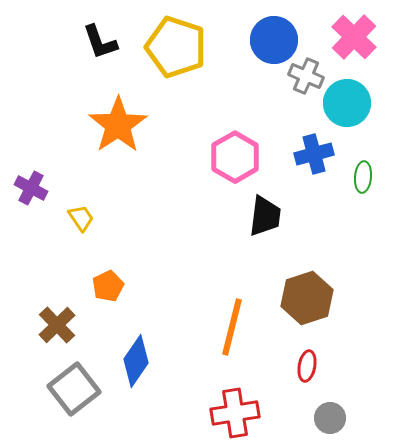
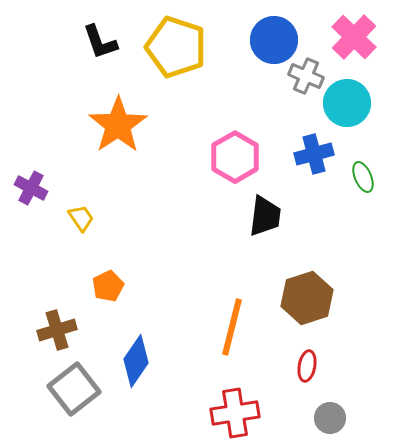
green ellipse: rotated 28 degrees counterclockwise
brown cross: moved 5 px down; rotated 27 degrees clockwise
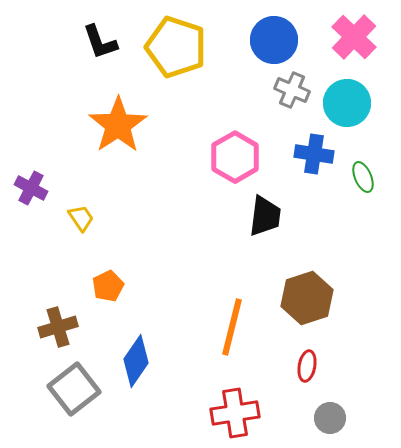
gray cross: moved 14 px left, 14 px down
blue cross: rotated 24 degrees clockwise
brown cross: moved 1 px right, 3 px up
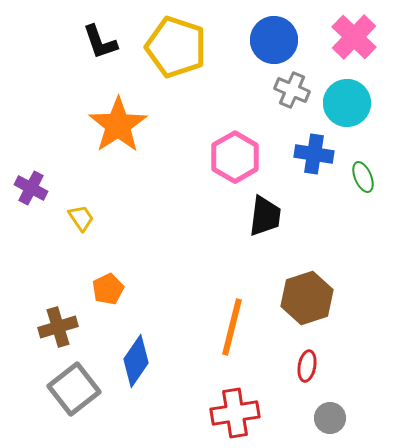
orange pentagon: moved 3 px down
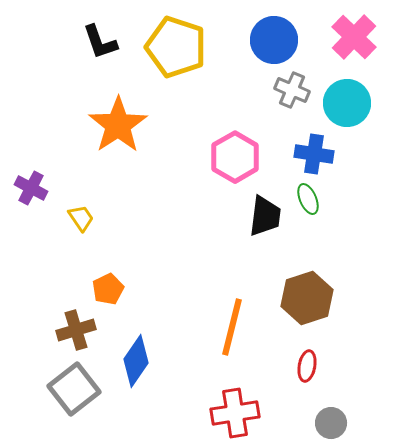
green ellipse: moved 55 px left, 22 px down
brown cross: moved 18 px right, 3 px down
gray circle: moved 1 px right, 5 px down
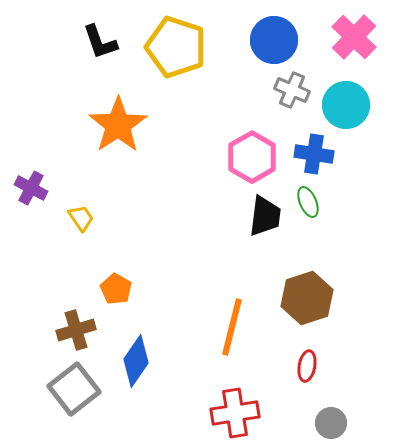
cyan circle: moved 1 px left, 2 px down
pink hexagon: moved 17 px right
green ellipse: moved 3 px down
orange pentagon: moved 8 px right; rotated 16 degrees counterclockwise
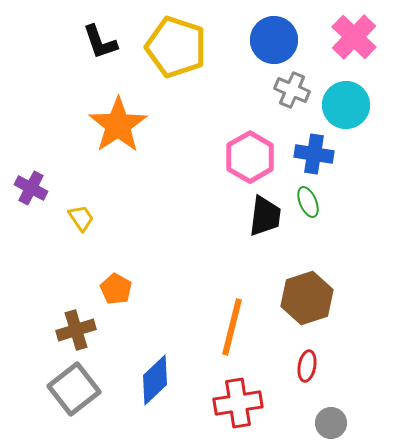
pink hexagon: moved 2 px left
blue diamond: moved 19 px right, 19 px down; rotated 12 degrees clockwise
red cross: moved 3 px right, 10 px up
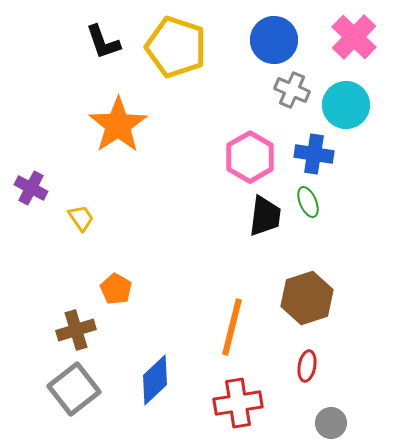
black L-shape: moved 3 px right
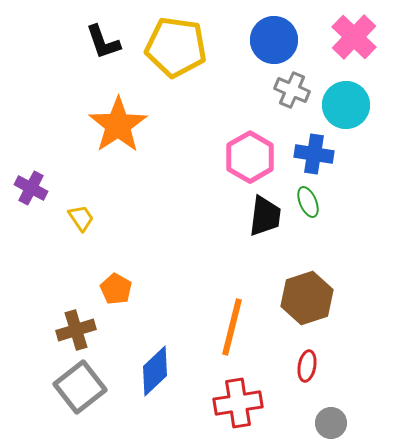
yellow pentagon: rotated 10 degrees counterclockwise
blue diamond: moved 9 px up
gray square: moved 6 px right, 2 px up
